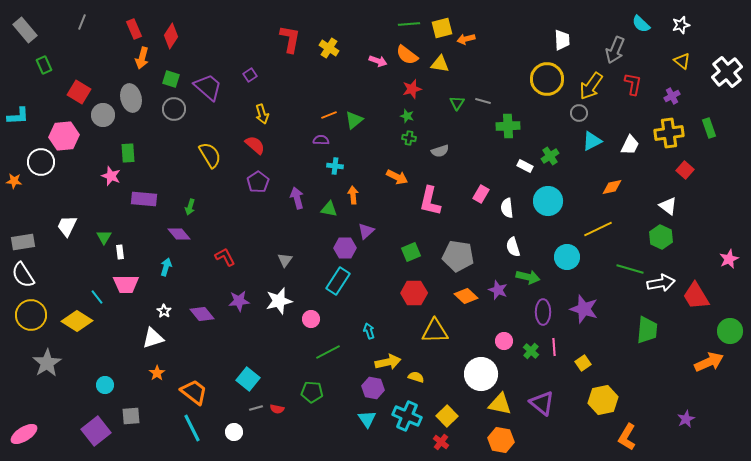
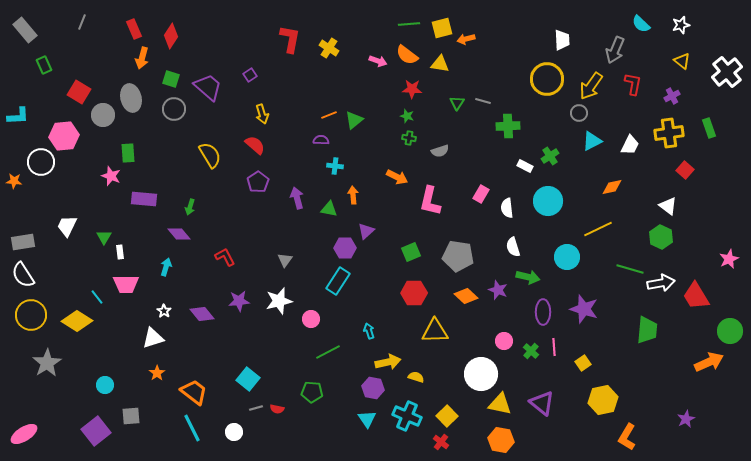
red star at (412, 89): rotated 18 degrees clockwise
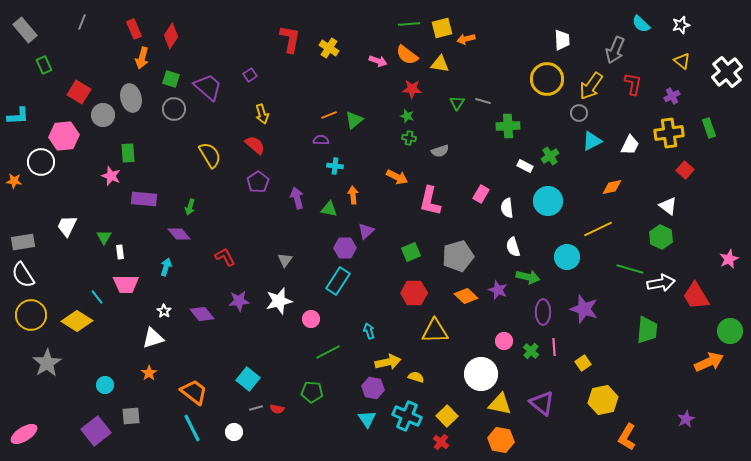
gray pentagon at (458, 256): rotated 24 degrees counterclockwise
orange star at (157, 373): moved 8 px left
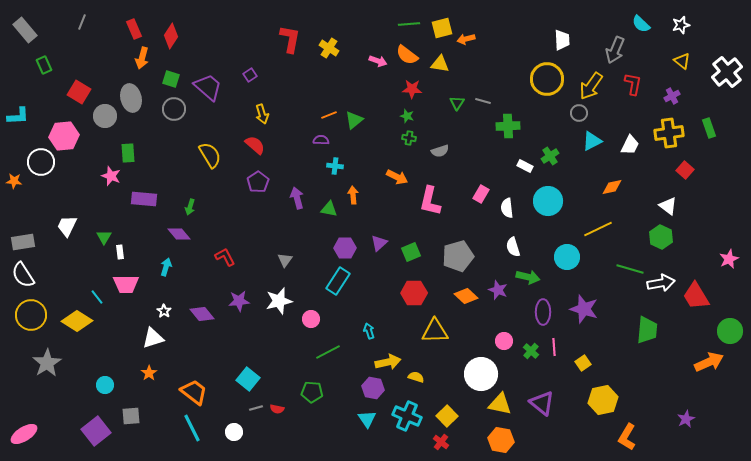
gray circle at (103, 115): moved 2 px right, 1 px down
purple triangle at (366, 231): moved 13 px right, 12 px down
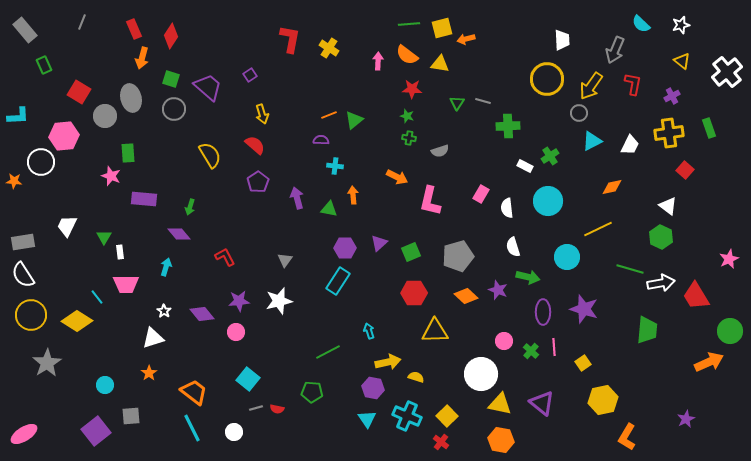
pink arrow at (378, 61): rotated 108 degrees counterclockwise
pink circle at (311, 319): moved 75 px left, 13 px down
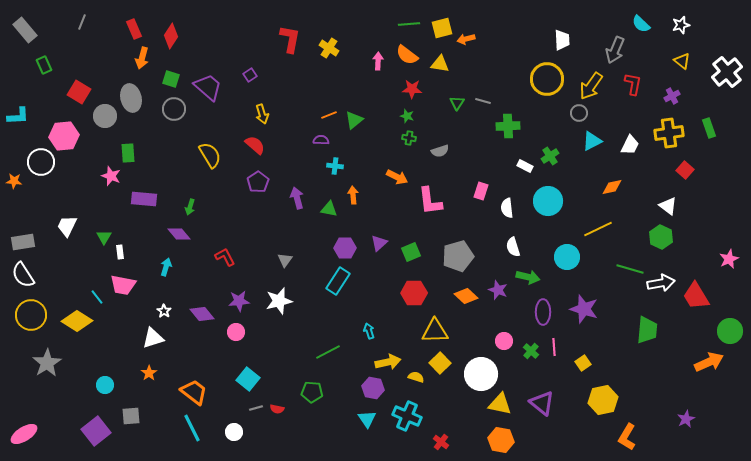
pink rectangle at (481, 194): moved 3 px up; rotated 12 degrees counterclockwise
pink L-shape at (430, 201): rotated 20 degrees counterclockwise
pink trapezoid at (126, 284): moved 3 px left, 1 px down; rotated 12 degrees clockwise
yellow square at (447, 416): moved 7 px left, 53 px up
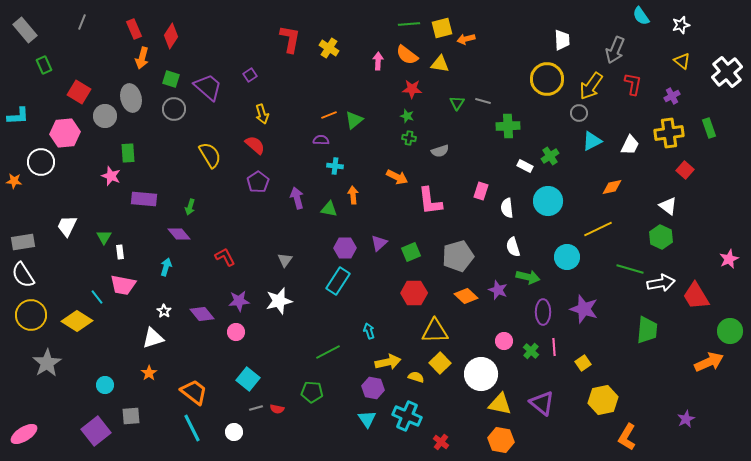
cyan semicircle at (641, 24): moved 8 px up; rotated 12 degrees clockwise
pink hexagon at (64, 136): moved 1 px right, 3 px up
